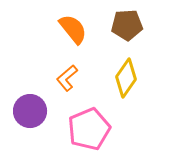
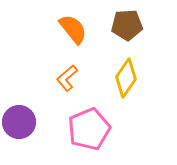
purple circle: moved 11 px left, 11 px down
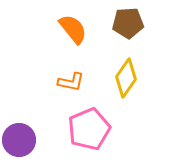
brown pentagon: moved 1 px right, 2 px up
orange L-shape: moved 4 px right, 4 px down; rotated 128 degrees counterclockwise
purple circle: moved 18 px down
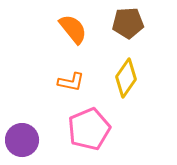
purple circle: moved 3 px right
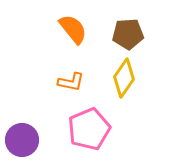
brown pentagon: moved 11 px down
yellow diamond: moved 2 px left
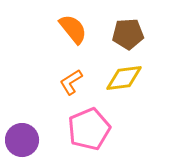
yellow diamond: rotated 48 degrees clockwise
orange L-shape: rotated 136 degrees clockwise
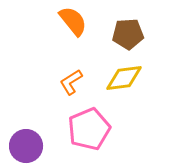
orange semicircle: moved 8 px up
purple circle: moved 4 px right, 6 px down
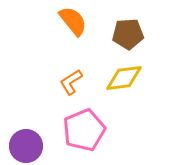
pink pentagon: moved 5 px left, 1 px down
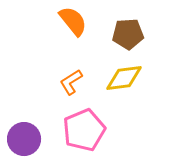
purple circle: moved 2 px left, 7 px up
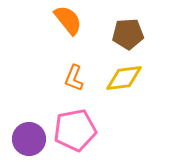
orange semicircle: moved 5 px left, 1 px up
orange L-shape: moved 3 px right, 4 px up; rotated 36 degrees counterclockwise
pink pentagon: moved 9 px left; rotated 12 degrees clockwise
purple circle: moved 5 px right
